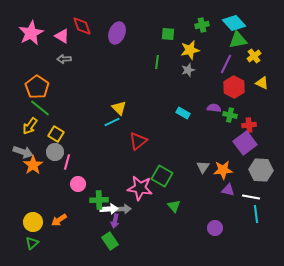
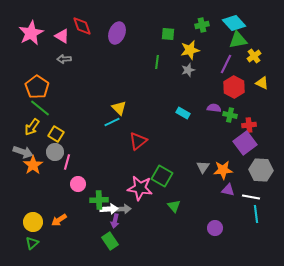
yellow arrow at (30, 126): moved 2 px right, 1 px down
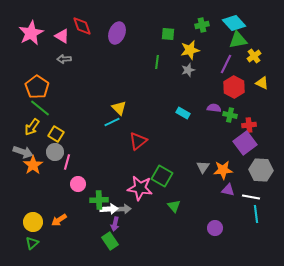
purple arrow at (115, 221): moved 3 px down
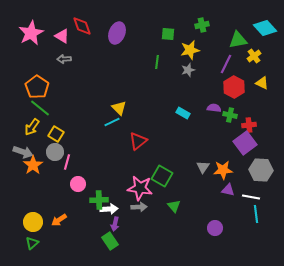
cyan diamond at (234, 23): moved 31 px right, 5 px down
gray arrow at (123, 209): moved 16 px right, 2 px up
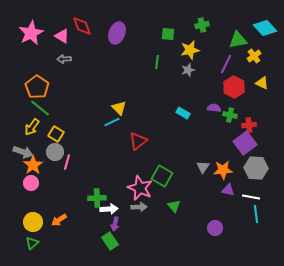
gray hexagon at (261, 170): moved 5 px left, 2 px up
pink circle at (78, 184): moved 47 px left, 1 px up
pink star at (140, 188): rotated 15 degrees clockwise
green cross at (99, 200): moved 2 px left, 2 px up
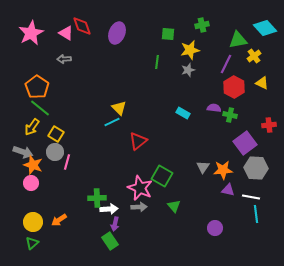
pink triangle at (62, 36): moved 4 px right, 3 px up
red cross at (249, 125): moved 20 px right
orange star at (33, 165): rotated 18 degrees counterclockwise
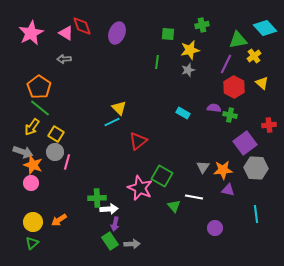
yellow triangle at (262, 83): rotated 16 degrees clockwise
orange pentagon at (37, 87): moved 2 px right
white line at (251, 197): moved 57 px left
gray arrow at (139, 207): moved 7 px left, 37 px down
